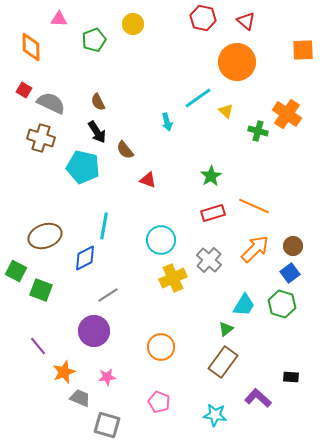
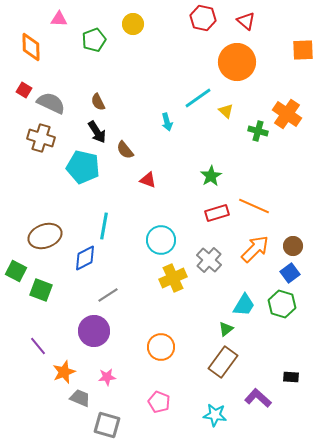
red rectangle at (213, 213): moved 4 px right
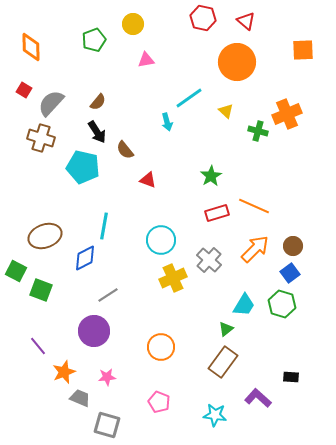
pink triangle at (59, 19): moved 87 px right, 41 px down; rotated 12 degrees counterclockwise
cyan line at (198, 98): moved 9 px left
brown semicircle at (98, 102): rotated 114 degrees counterclockwise
gray semicircle at (51, 103): rotated 72 degrees counterclockwise
orange cross at (287, 114): rotated 32 degrees clockwise
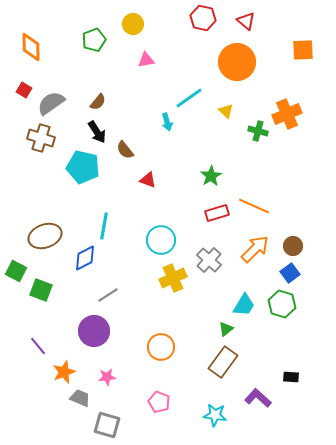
gray semicircle at (51, 103): rotated 12 degrees clockwise
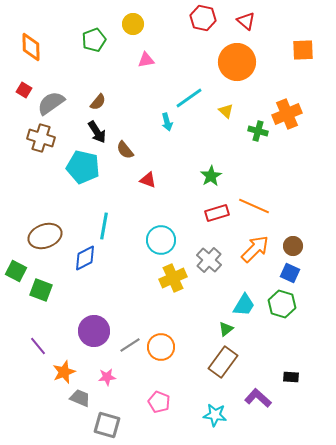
blue square at (290, 273): rotated 30 degrees counterclockwise
gray line at (108, 295): moved 22 px right, 50 px down
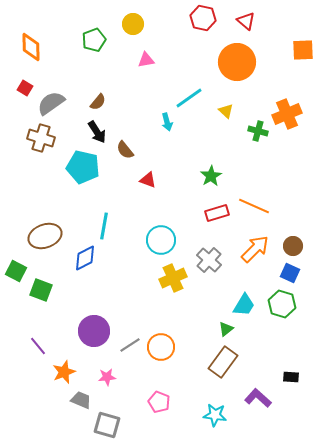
red square at (24, 90): moved 1 px right, 2 px up
gray trapezoid at (80, 398): moved 1 px right, 2 px down
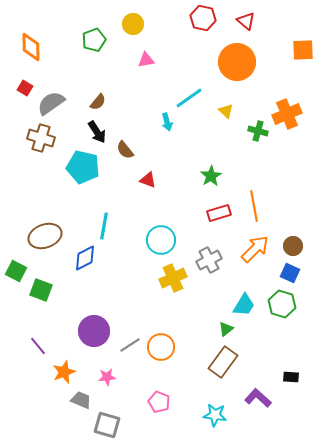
orange line at (254, 206): rotated 56 degrees clockwise
red rectangle at (217, 213): moved 2 px right
gray cross at (209, 260): rotated 20 degrees clockwise
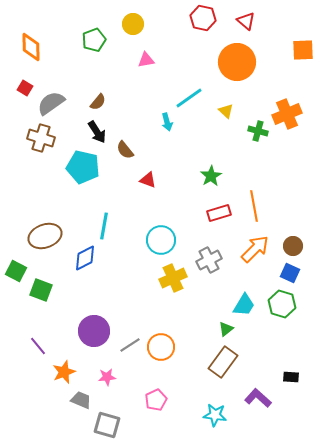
pink pentagon at (159, 402): moved 3 px left, 2 px up; rotated 25 degrees clockwise
